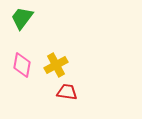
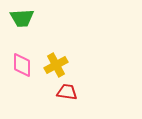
green trapezoid: rotated 130 degrees counterclockwise
pink diamond: rotated 10 degrees counterclockwise
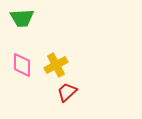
red trapezoid: rotated 50 degrees counterclockwise
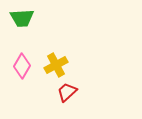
pink diamond: moved 1 px down; rotated 30 degrees clockwise
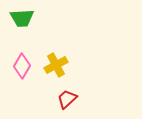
red trapezoid: moved 7 px down
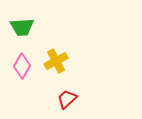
green trapezoid: moved 9 px down
yellow cross: moved 4 px up
